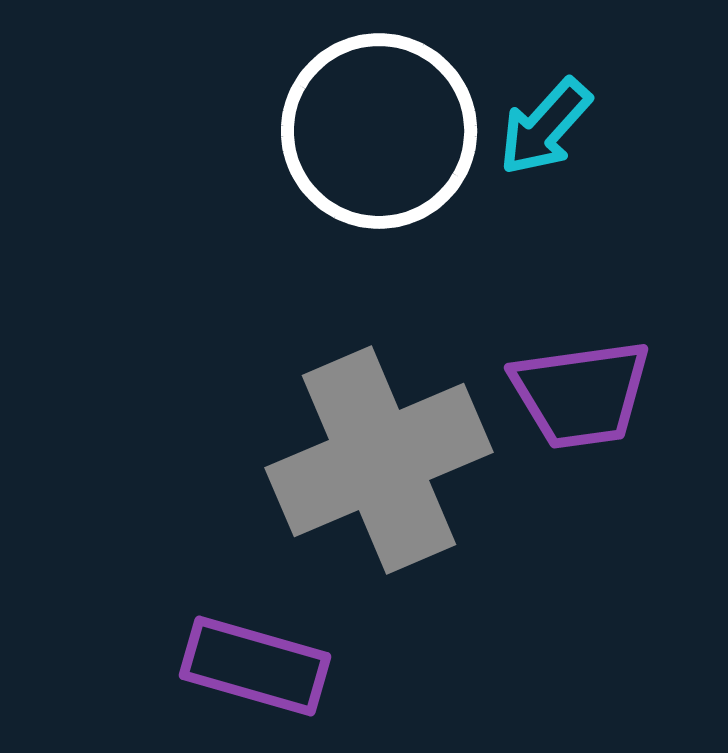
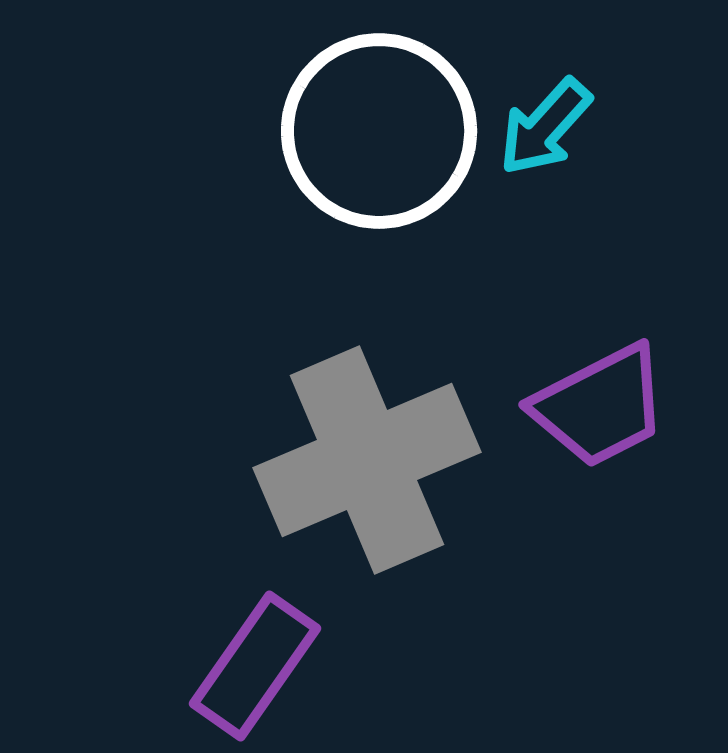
purple trapezoid: moved 19 px right, 12 px down; rotated 19 degrees counterclockwise
gray cross: moved 12 px left
purple rectangle: rotated 71 degrees counterclockwise
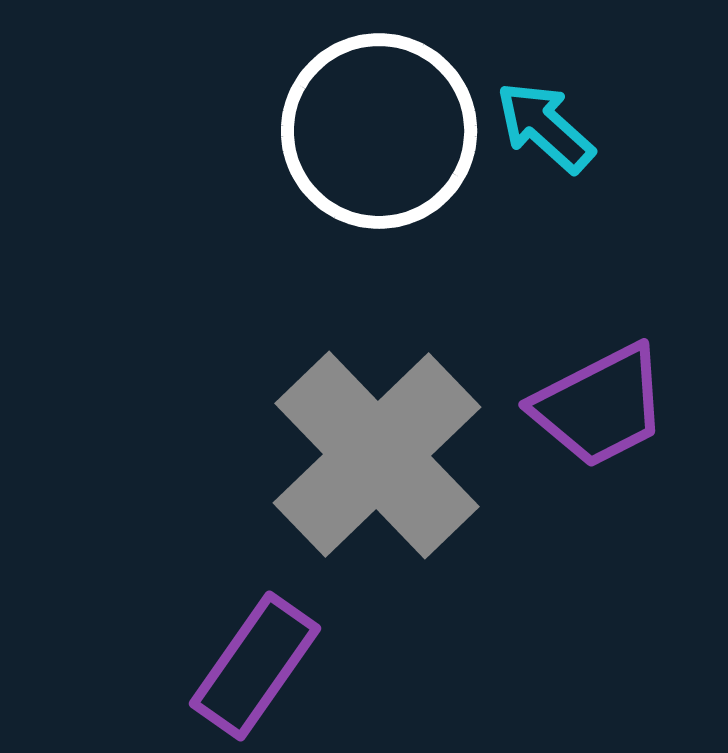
cyan arrow: rotated 90 degrees clockwise
gray cross: moved 10 px right, 5 px up; rotated 21 degrees counterclockwise
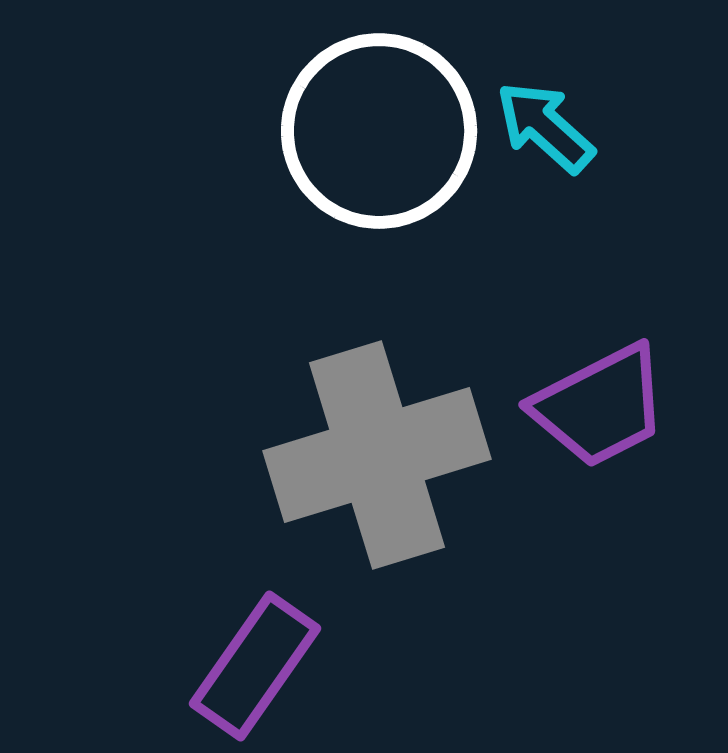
gray cross: rotated 27 degrees clockwise
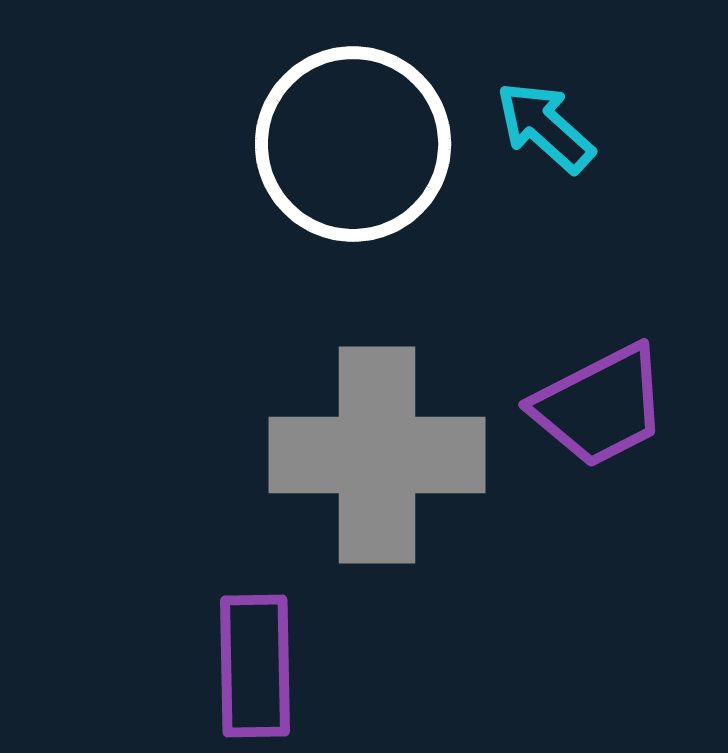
white circle: moved 26 px left, 13 px down
gray cross: rotated 17 degrees clockwise
purple rectangle: rotated 36 degrees counterclockwise
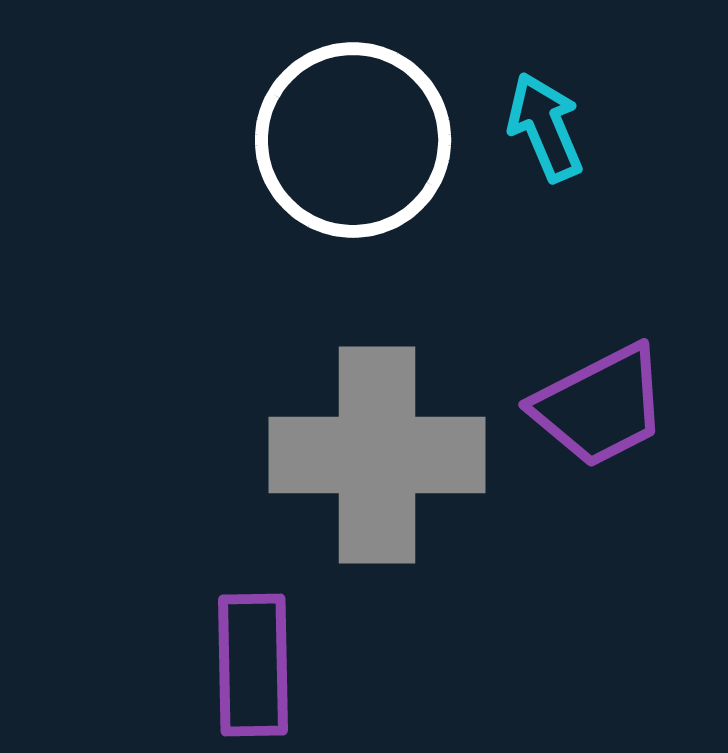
cyan arrow: rotated 25 degrees clockwise
white circle: moved 4 px up
purple rectangle: moved 2 px left, 1 px up
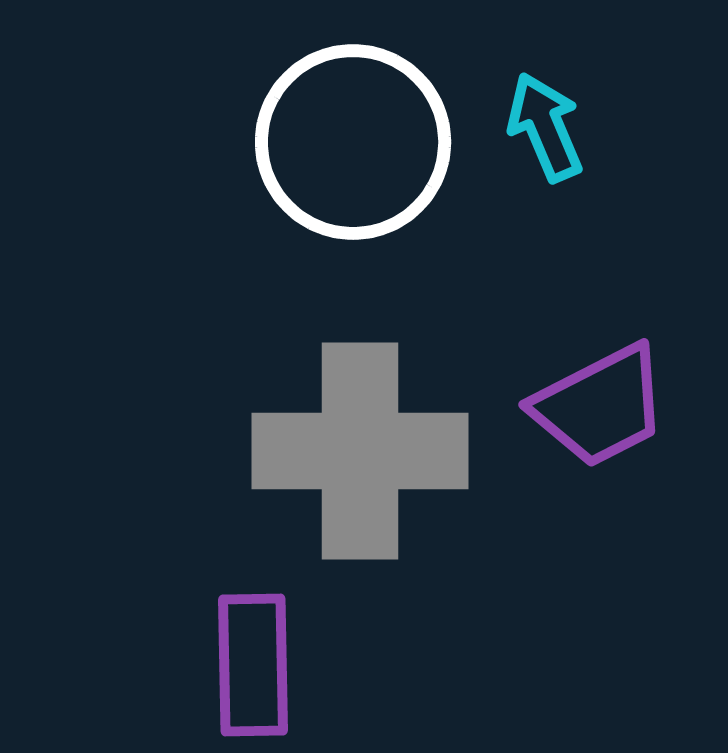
white circle: moved 2 px down
gray cross: moved 17 px left, 4 px up
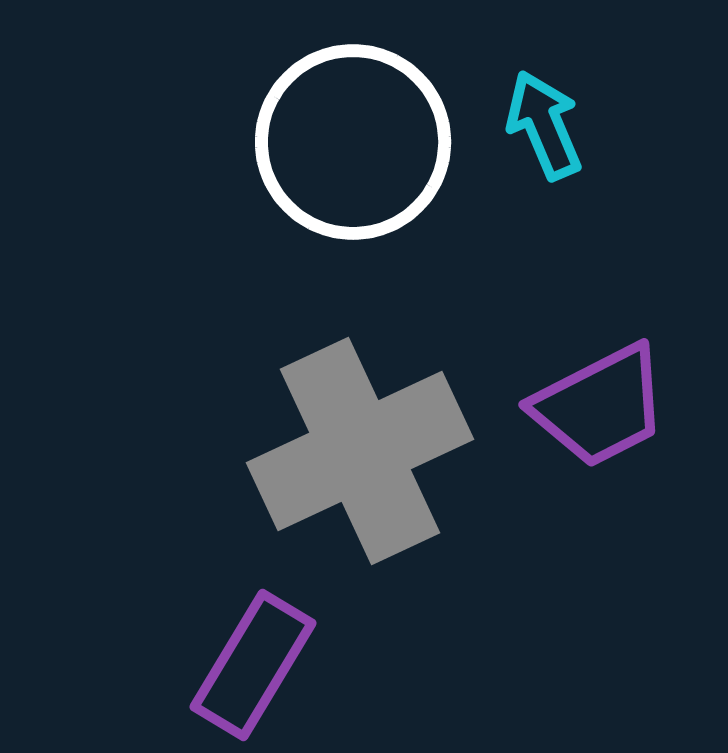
cyan arrow: moved 1 px left, 2 px up
gray cross: rotated 25 degrees counterclockwise
purple rectangle: rotated 32 degrees clockwise
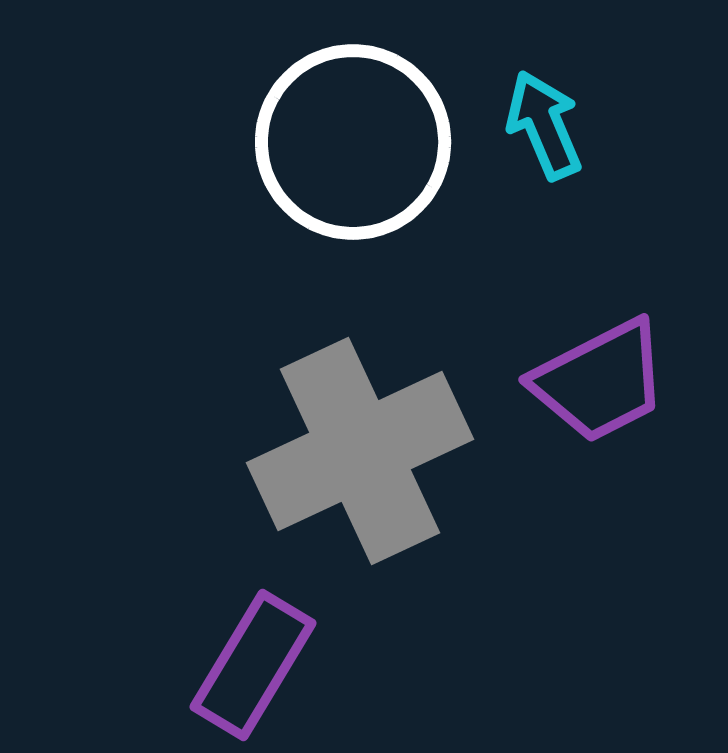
purple trapezoid: moved 25 px up
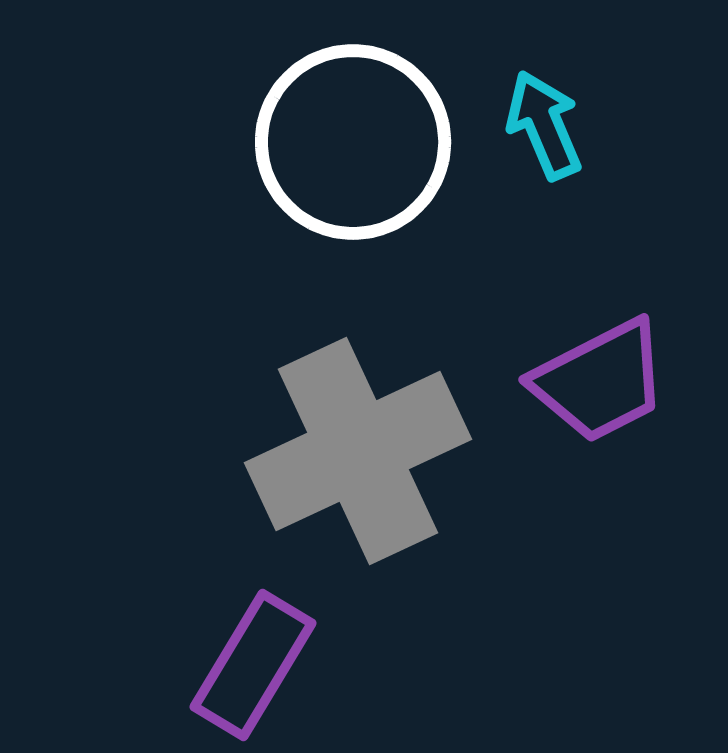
gray cross: moved 2 px left
